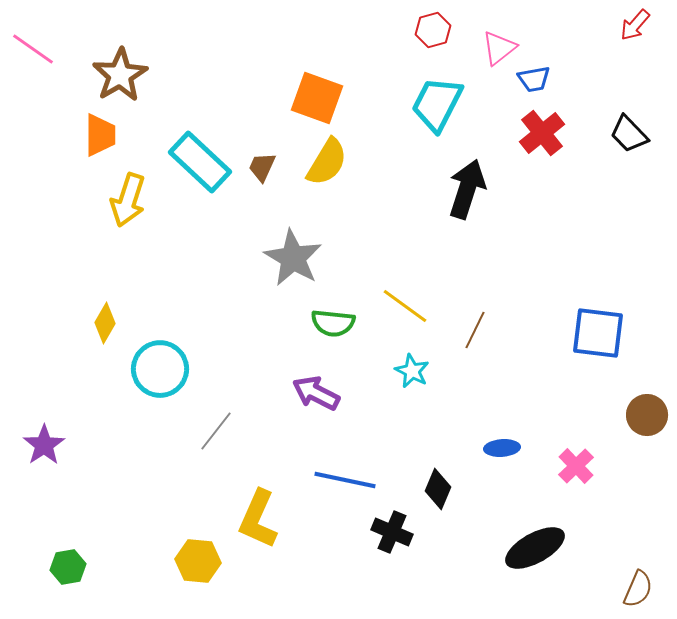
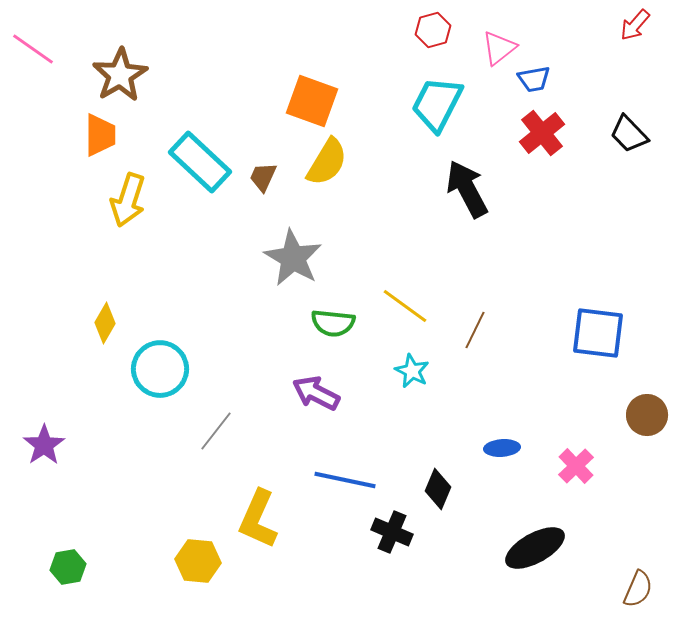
orange square: moved 5 px left, 3 px down
brown trapezoid: moved 1 px right, 10 px down
black arrow: rotated 46 degrees counterclockwise
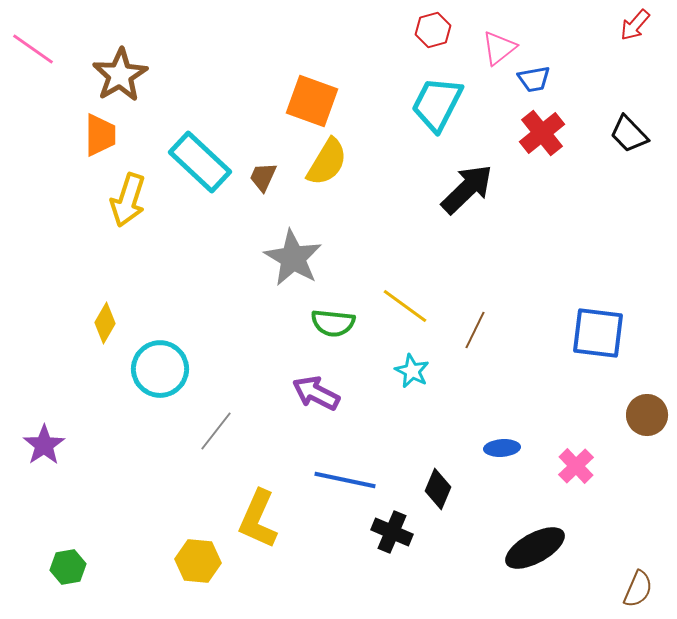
black arrow: rotated 74 degrees clockwise
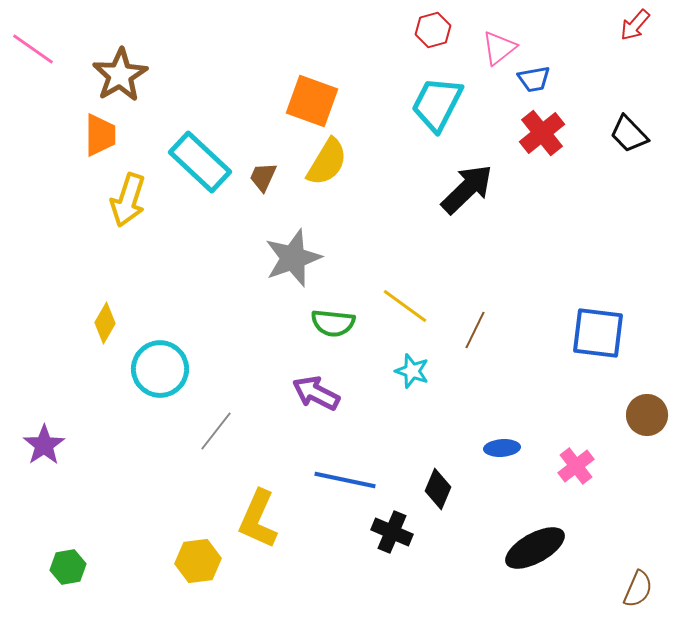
gray star: rotated 22 degrees clockwise
cyan star: rotated 8 degrees counterclockwise
pink cross: rotated 6 degrees clockwise
yellow hexagon: rotated 12 degrees counterclockwise
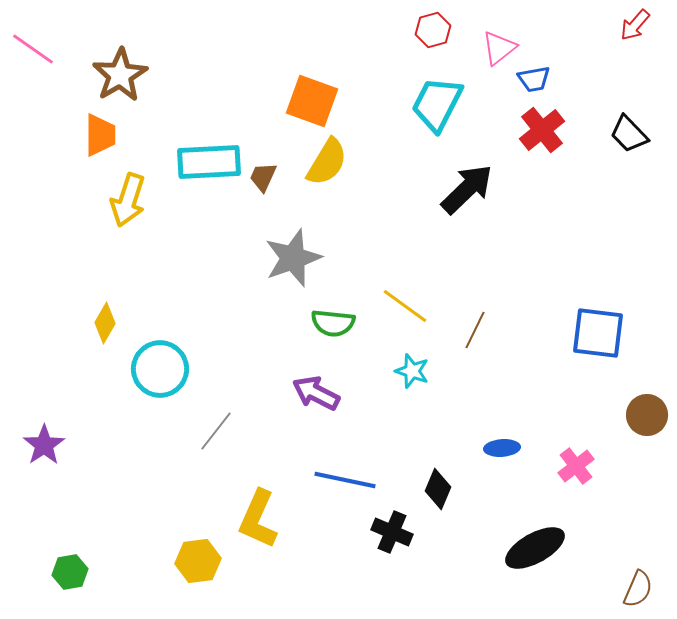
red cross: moved 3 px up
cyan rectangle: moved 9 px right; rotated 46 degrees counterclockwise
green hexagon: moved 2 px right, 5 px down
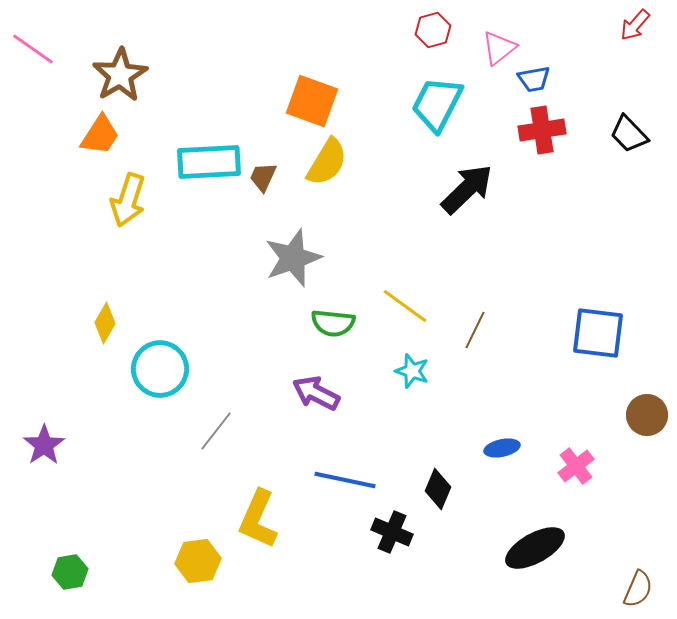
red cross: rotated 30 degrees clockwise
orange trapezoid: rotated 33 degrees clockwise
blue ellipse: rotated 8 degrees counterclockwise
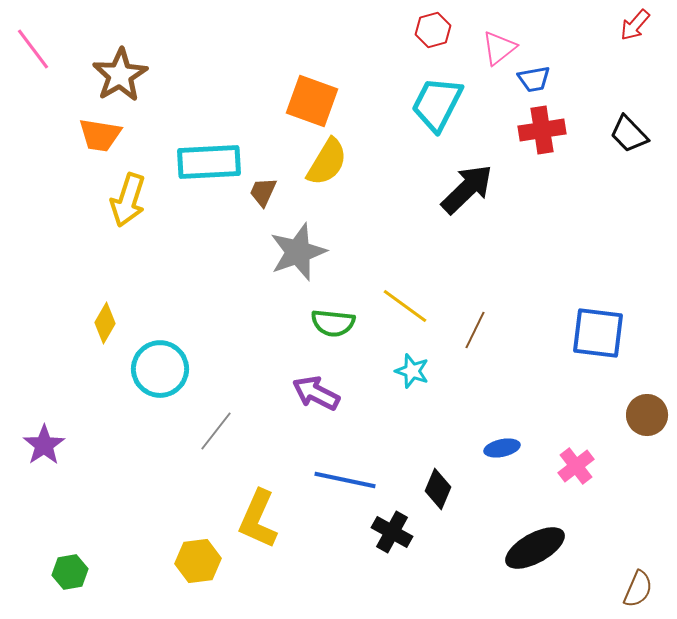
pink line: rotated 18 degrees clockwise
orange trapezoid: rotated 66 degrees clockwise
brown trapezoid: moved 15 px down
gray star: moved 5 px right, 6 px up
black cross: rotated 6 degrees clockwise
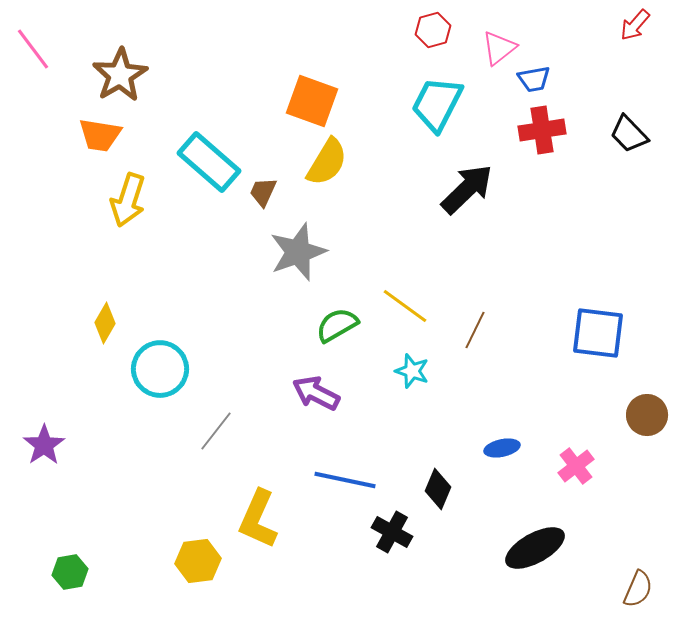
cyan rectangle: rotated 44 degrees clockwise
green semicircle: moved 4 px right, 2 px down; rotated 144 degrees clockwise
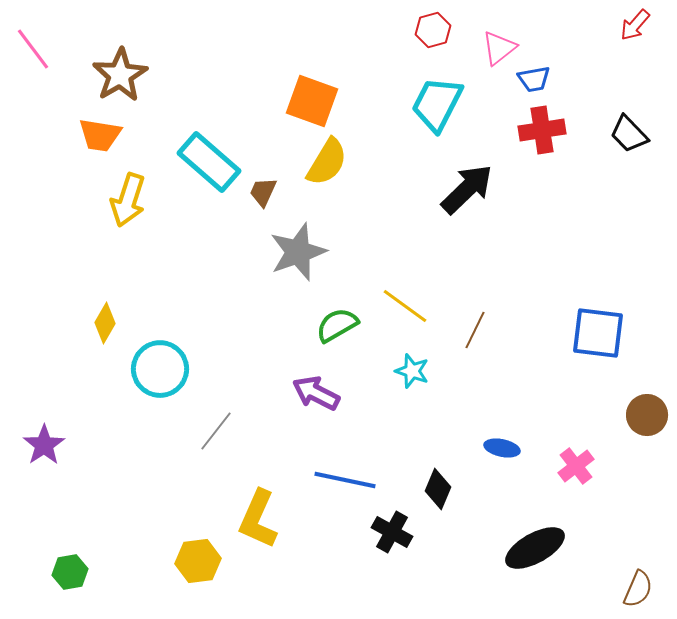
blue ellipse: rotated 24 degrees clockwise
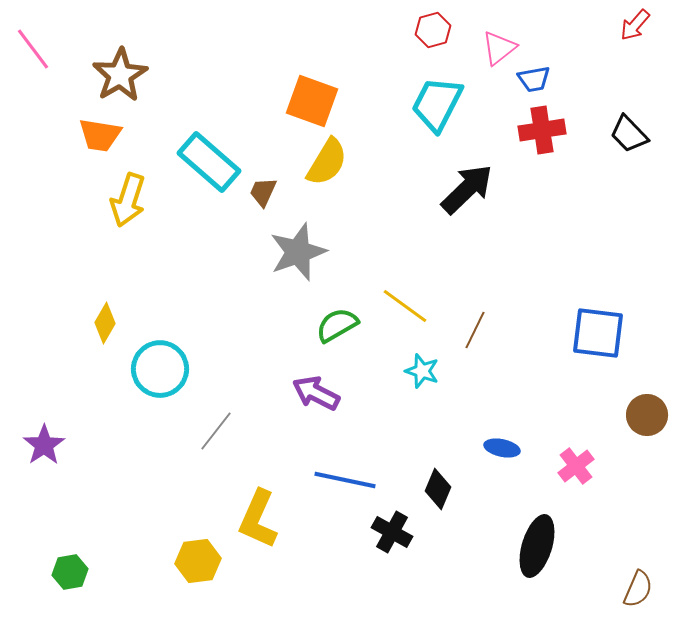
cyan star: moved 10 px right
black ellipse: moved 2 px right, 2 px up; rotated 44 degrees counterclockwise
